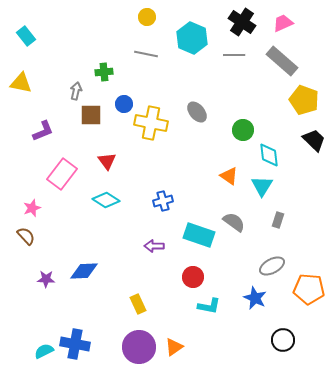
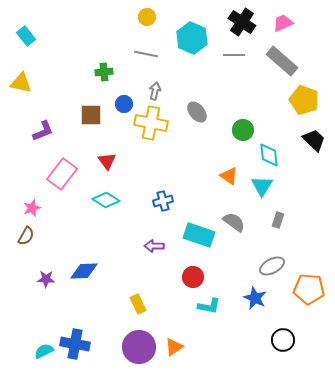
gray arrow at (76, 91): moved 79 px right
brown semicircle at (26, 236): rotated 72 degrees clockwise
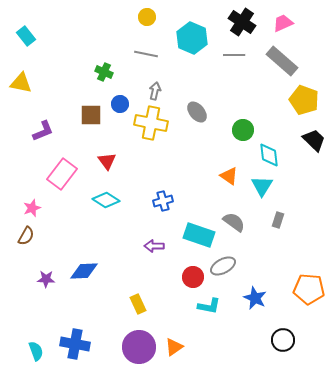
green cross at (104, 72): rotated 30 degrees clockwise
blue circle at (124, 104): moved 4 px left
gray ellipse at (272, 266): moved 49 px left
cyan semicircle at (44, 351): moved 8 px left; rotated 96 degrees clockwise
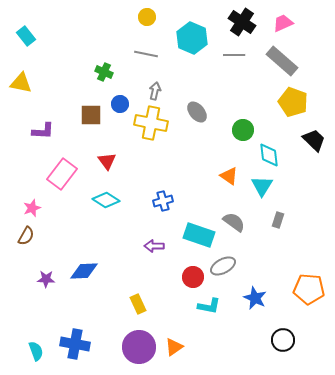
yellow pentagon at (304, 100): moved 11 px left, 2 px down
purple L-shape at (43, 131): rotated 25 degrees clockwise
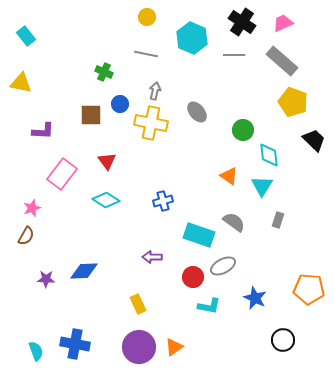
purple arrow at (154, 246): moved 2 px left, 11 px down
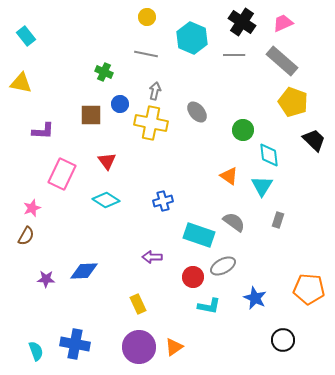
pink rectangle at (62, 174): rotated 12 degrees counterclockwise
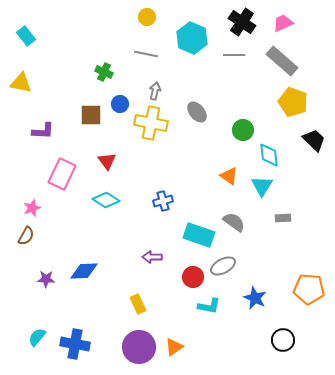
gray rectangle at (278, 220): moved 5 px right, 2 px up; rotated 70 degrees clockwise
cyan semicircle at (36, 351): moved 1 px right, 14 px up; rotated 120 degrees counterclockwise
